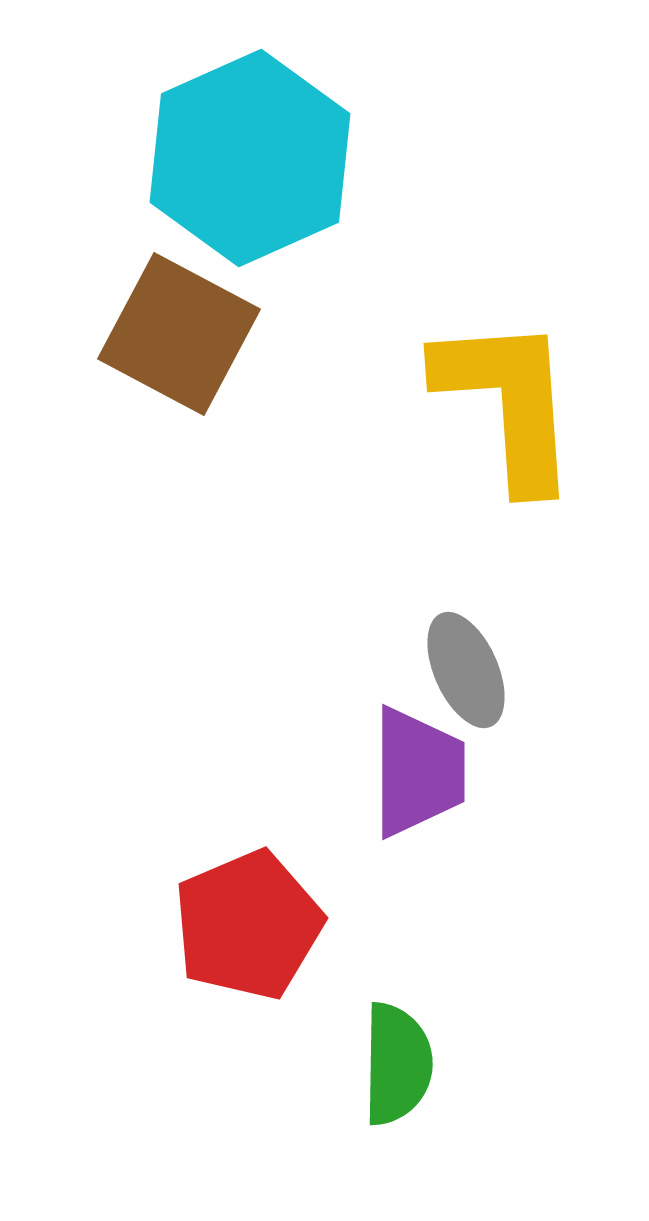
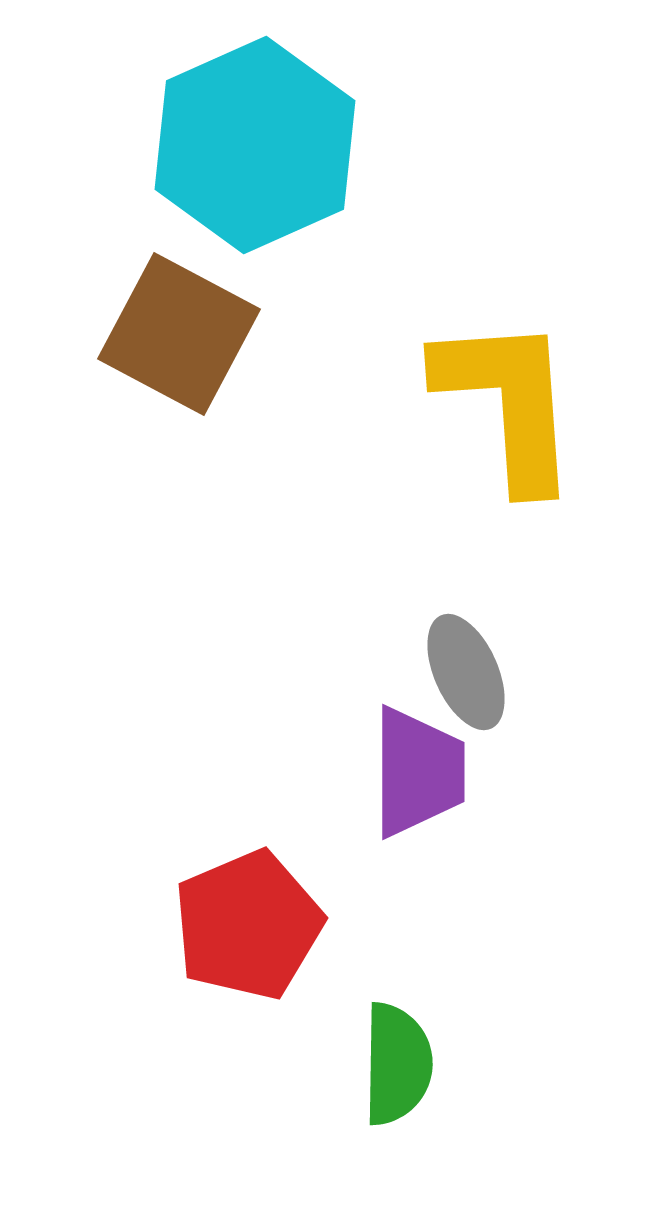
cyan hexagon: moved 5 px right, 13 px up
gray ellipse: moved 2 px down
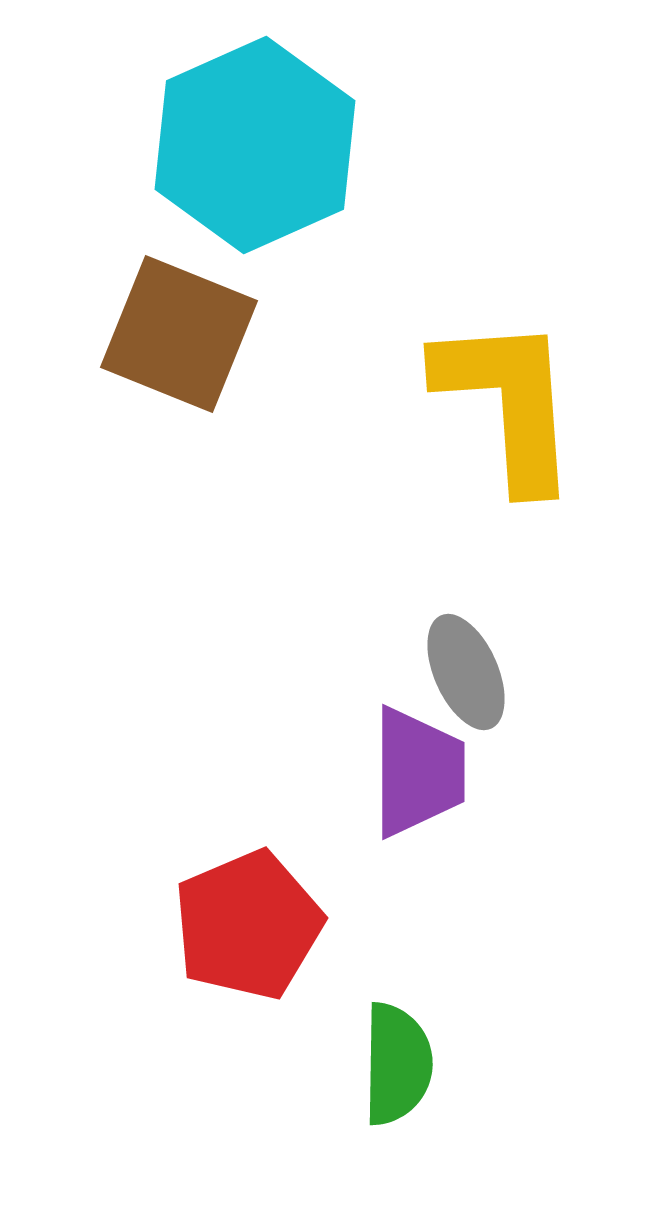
brown square: rotated 6 degrees counterclockwise
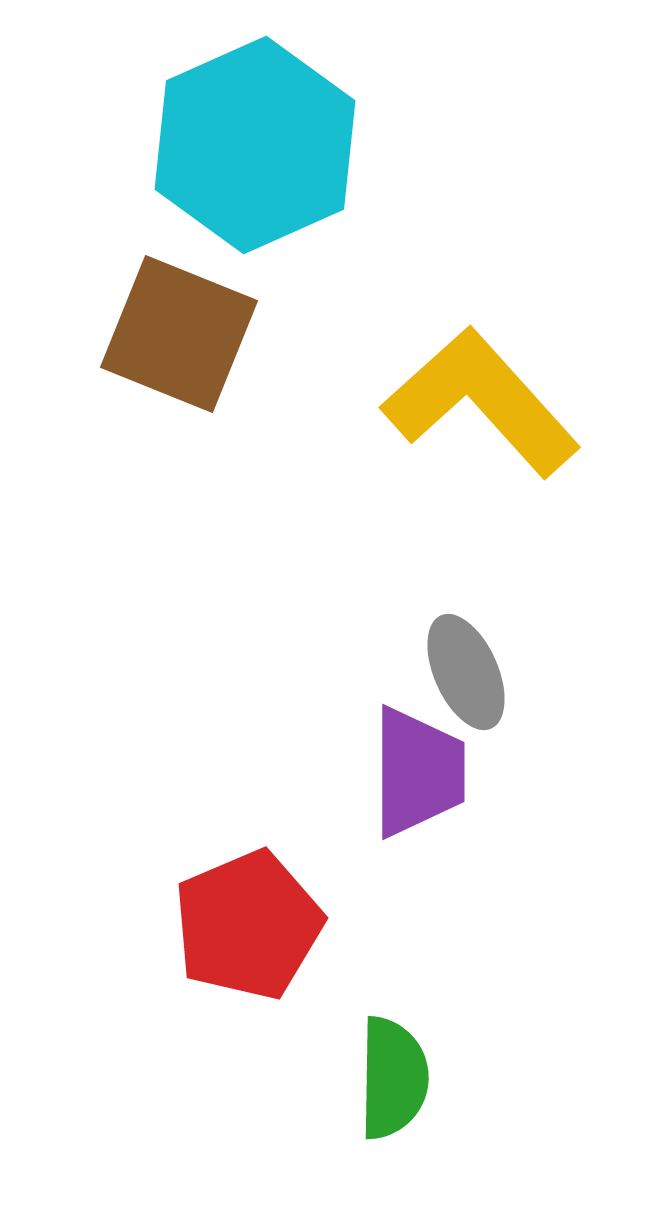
yellow L-shape: moved 27 px left; rotated 38 degrees counterclockwise
green semicircle: moved 4 px left, 14 px down
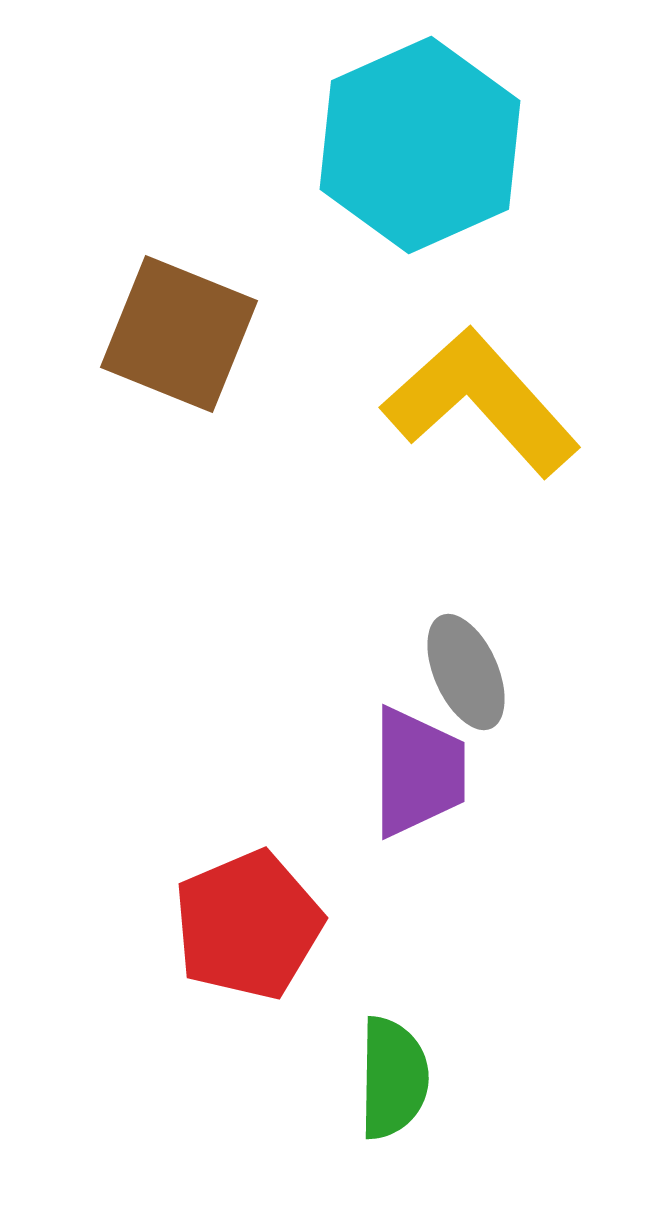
cyan hexagon: moved 165 px right
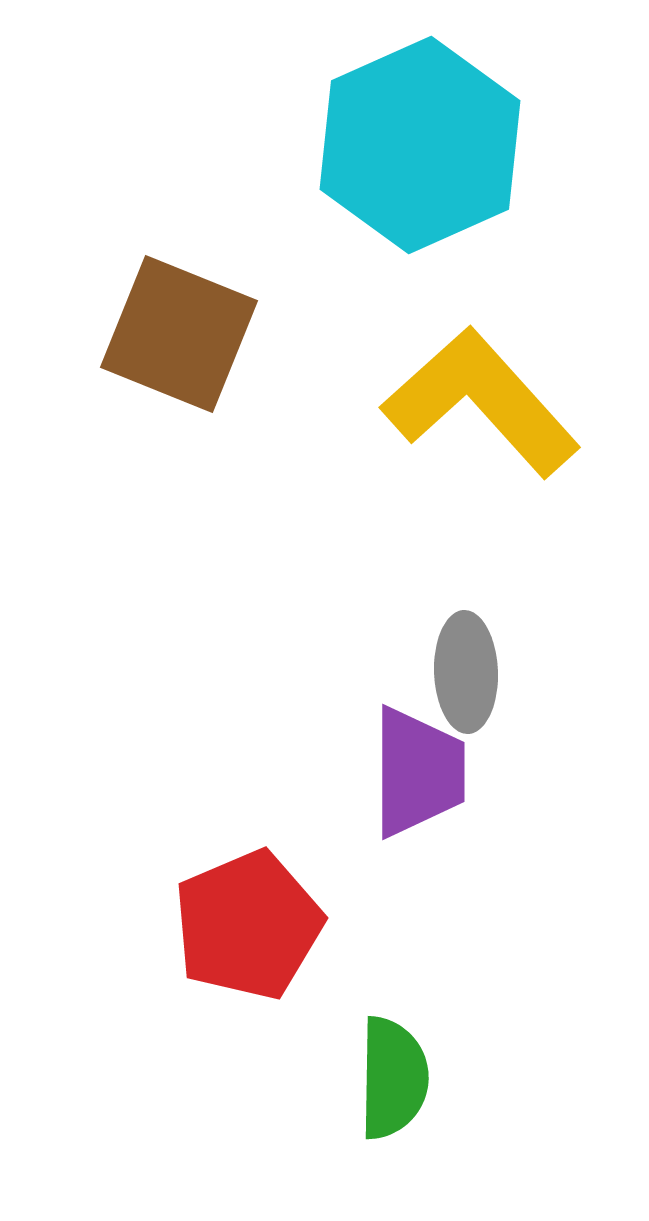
gray ellipse: rotated 22 degrees clockwise
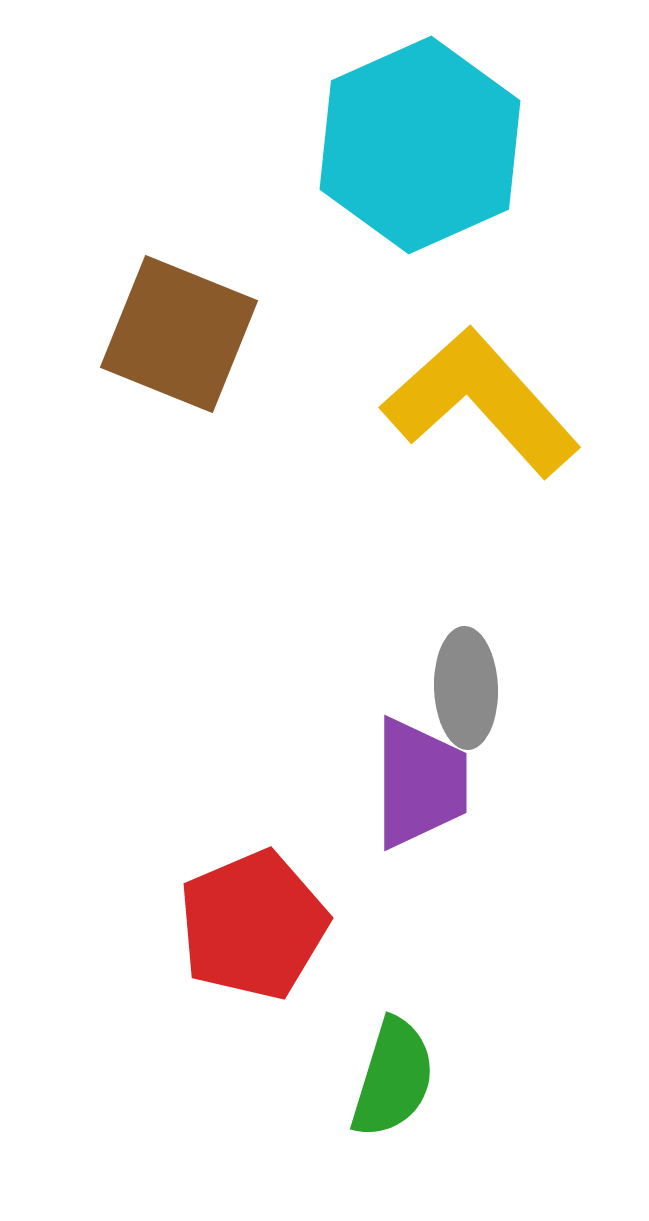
gray ellipse: moved 16 px down
purple trapezoid: moved 2 px right, 11 px down
red pentagon: moved 5 px right
green semicircle: rotated 16 degrees clockwise
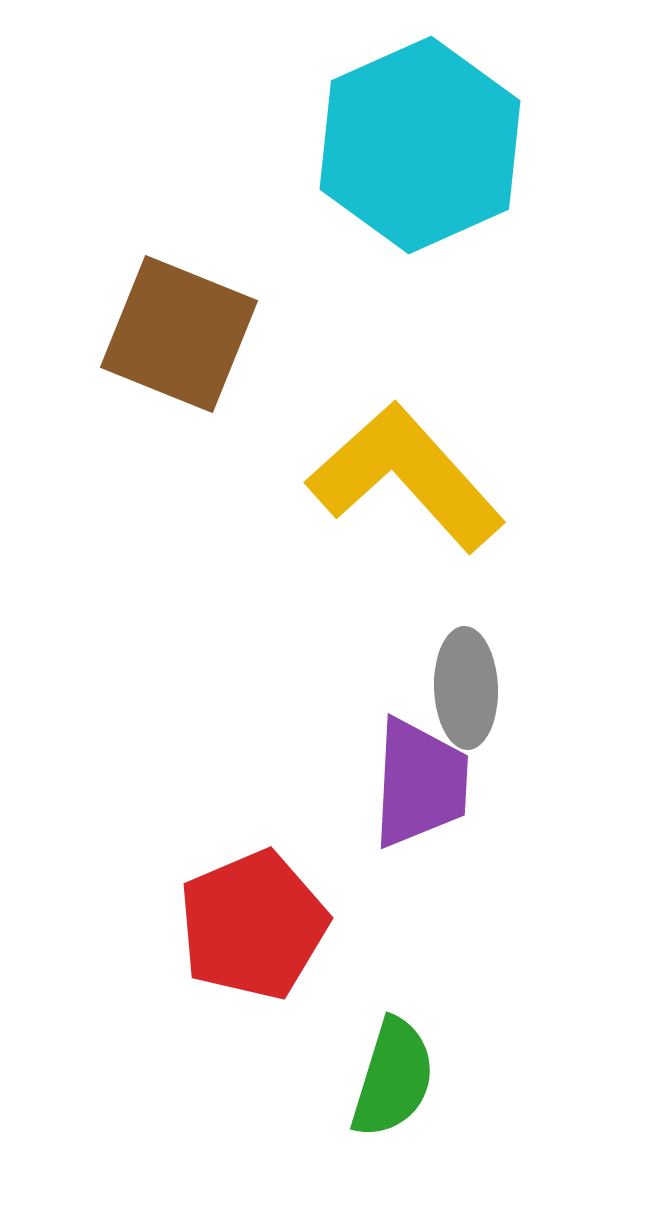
yellow L-shape: moved 75 px left, 75 px down
purple trapezoid: rotated 3 degrees clockwise
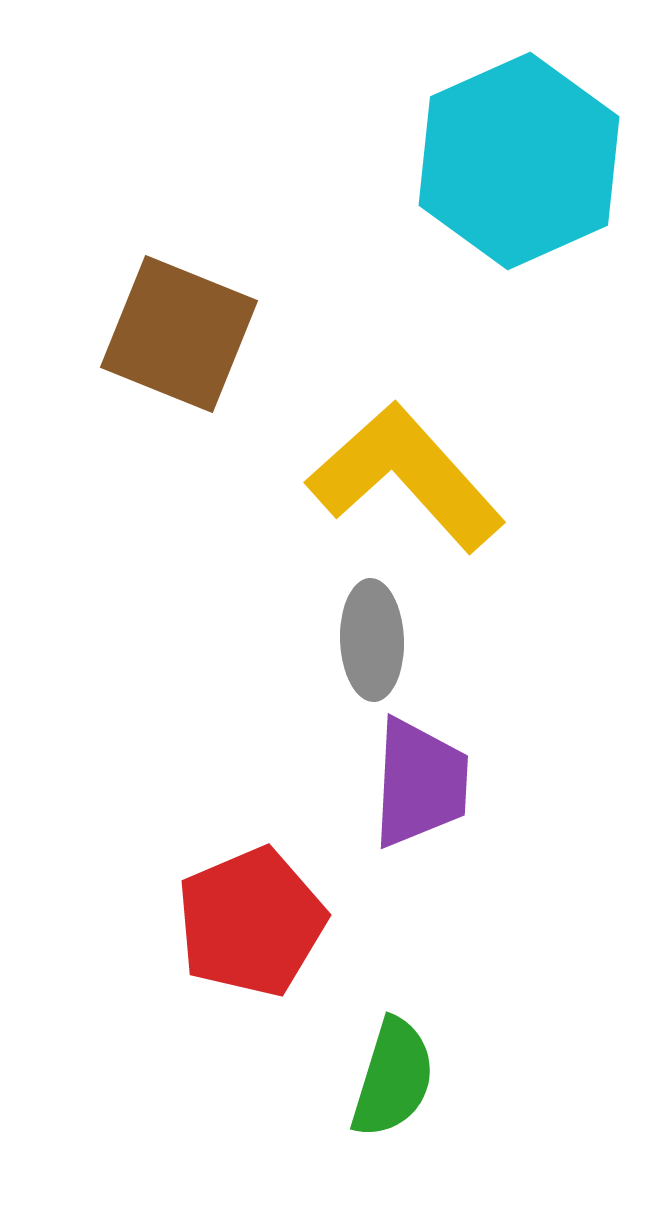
cyan hexagon: moved 99 px right, 16 px down
gray ellipse: moved 94 px left, 48 px up
red pentagon: moved 2 px left, 3 px up
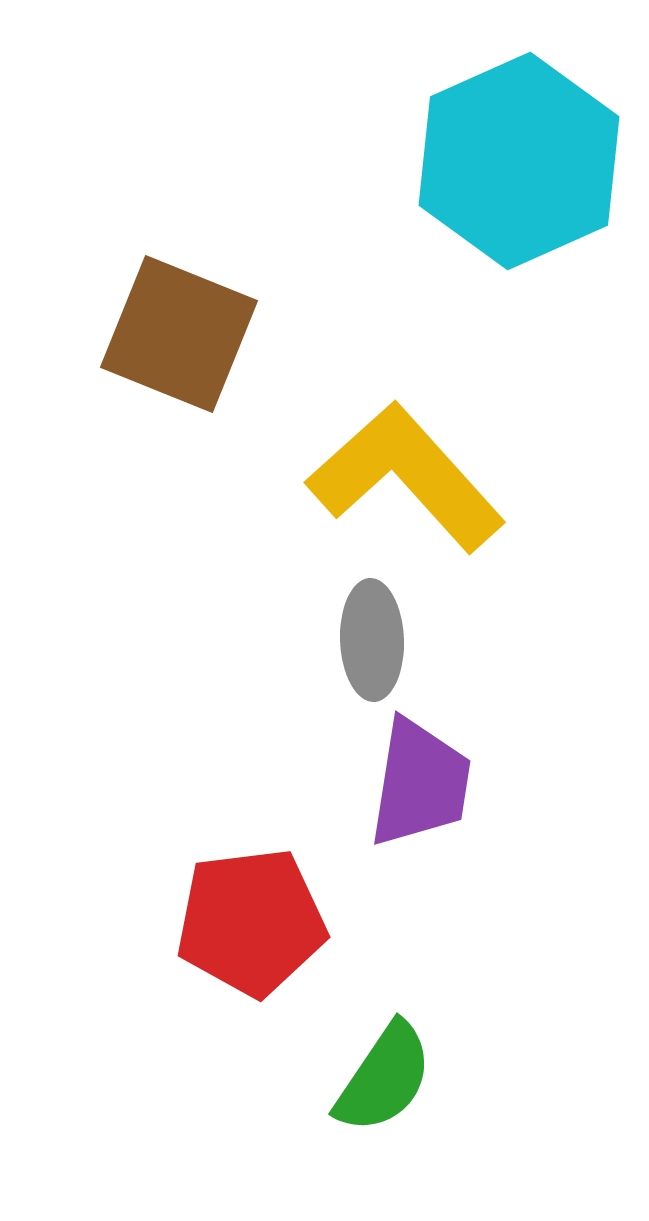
purple trapezoid: rotated 6 degrees clockwise
red pentagon: rotated 16 degrees clockwise
green semicircle: moved 9 px left; rotated 17 degrees clockwise
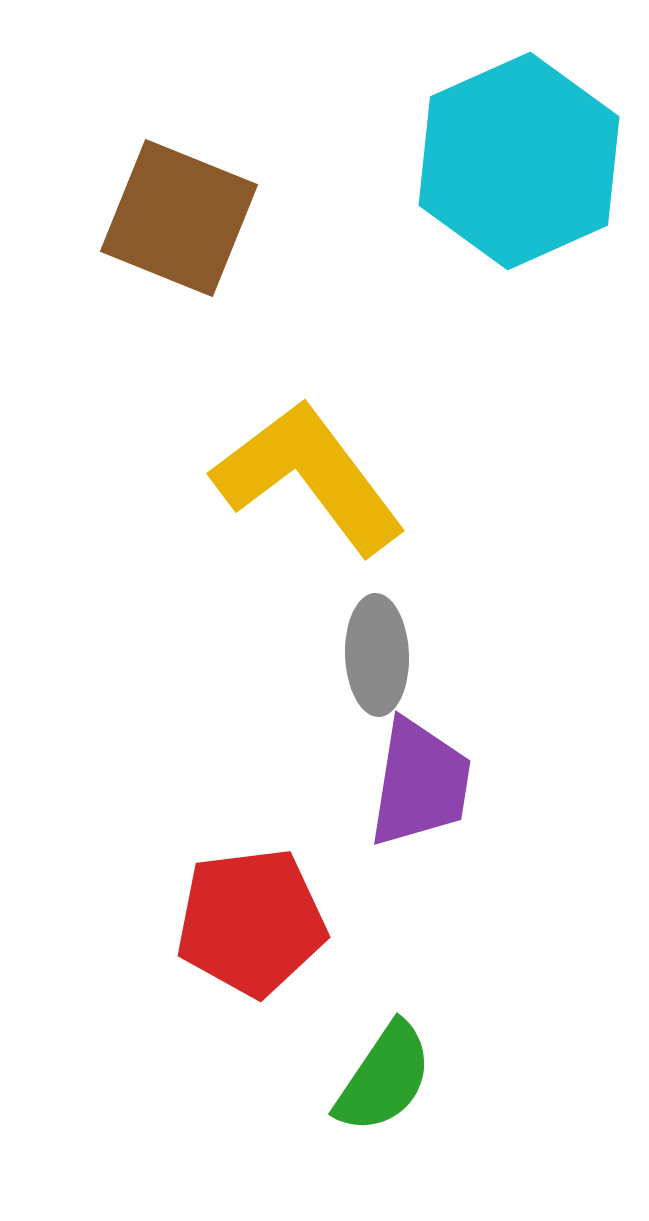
brown square: moved 116 px up
yellow L-shape: moved 97 px left; rotated 5 degrees clockwise
gray ellipse: moved 5 px right, 15 px down
